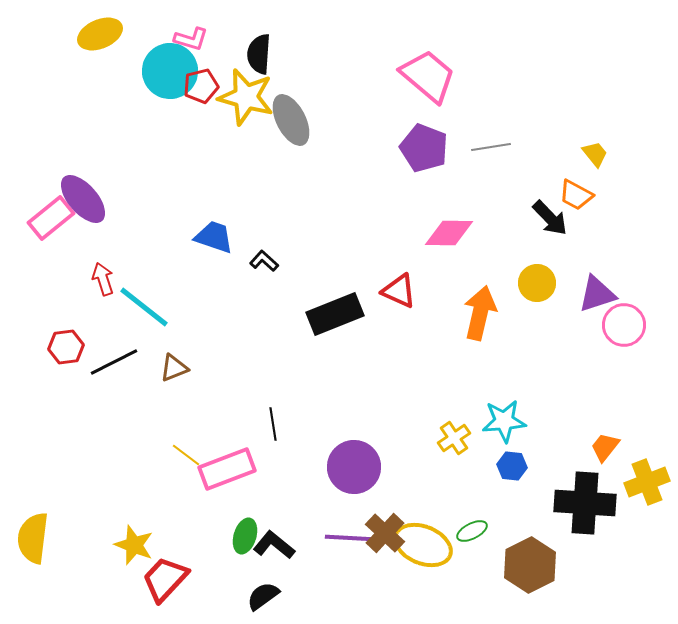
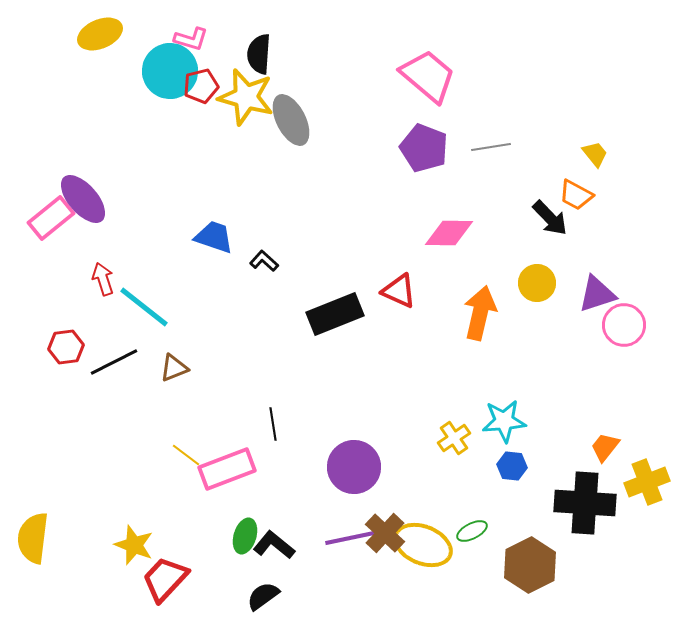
purple line at (350, 538): rotated 15 degrees counterclockwise
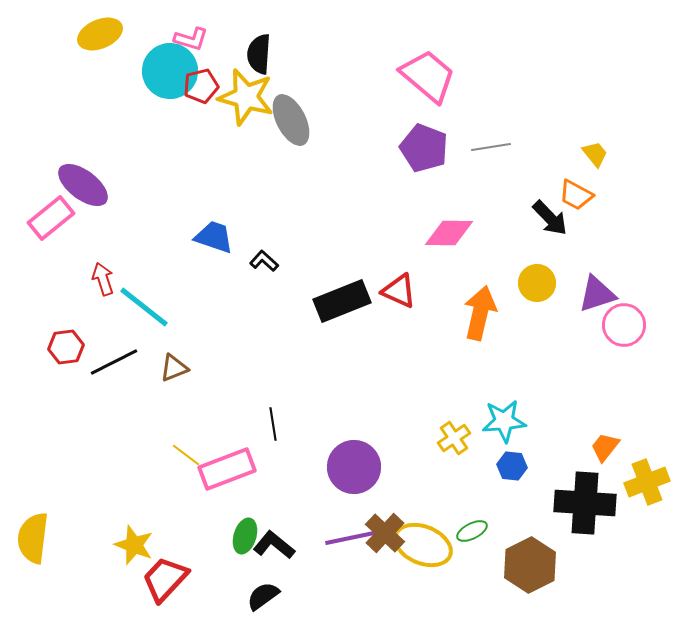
purple ellipse at (83, 199): moved 14 px up; rotated 12 degrees counterclockwise
black rectangle at (335, 314): moved 7 px right, 13 px up
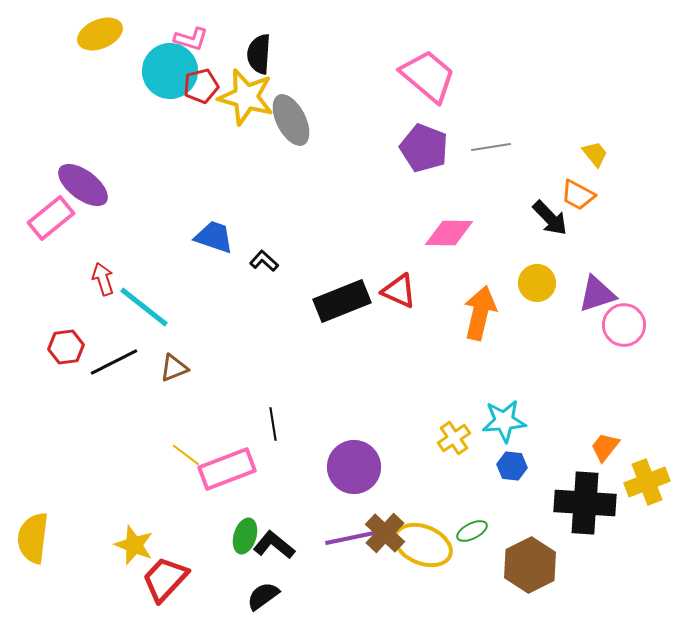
orange trapezoid at (576, 195): moved 2 px right
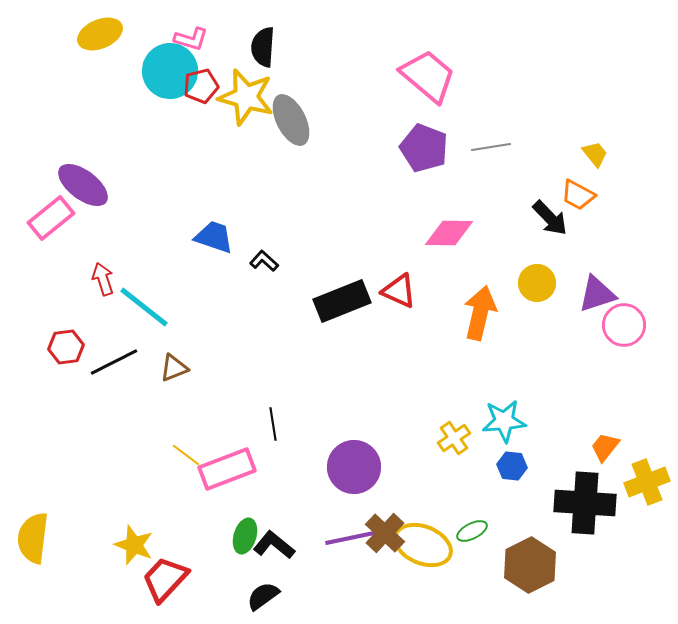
black semicircle at (259, 54): moved 4 px right, 7 px up
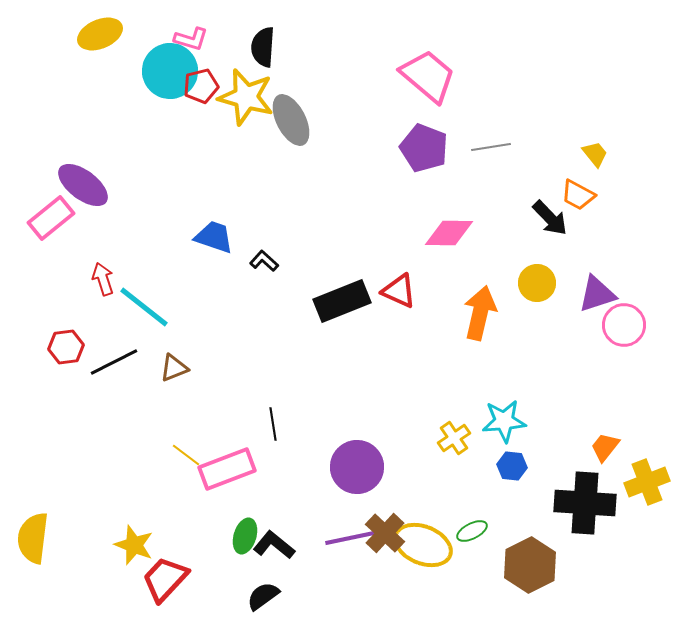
purple circle at (354, 467): moved 3 px right
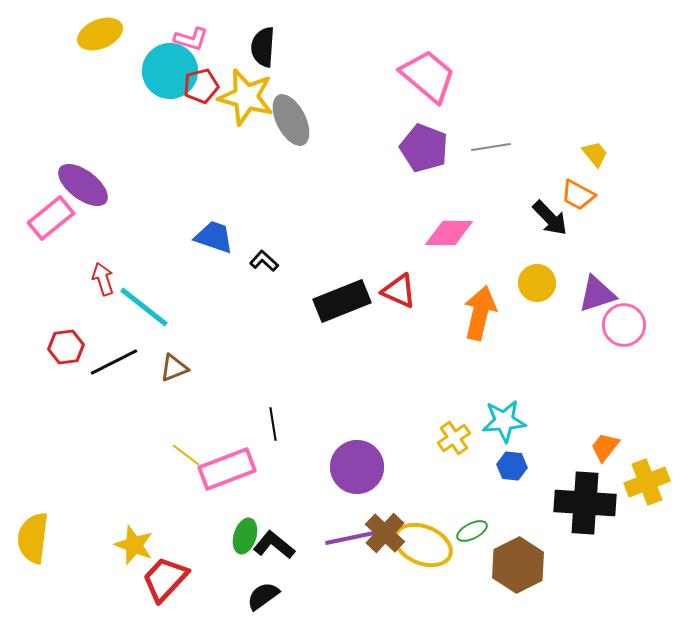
brown hexagon at (530, 565): moved 12 px left
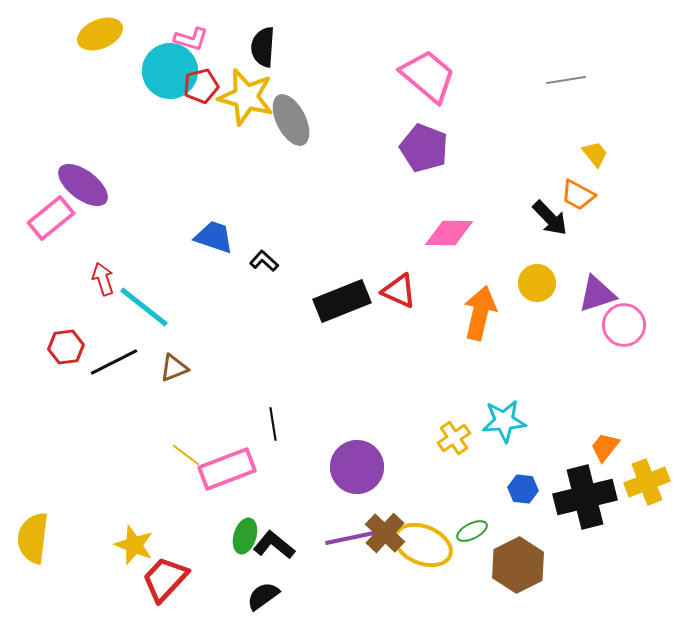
gray line at (491, 147): moved 75 px right, 67 px up
blue hexagon at (512, 466): moved 11 px right, 23 px down
black cross at (585, 503): moved 6 px up; rotated 18 degrees counterclockwise
